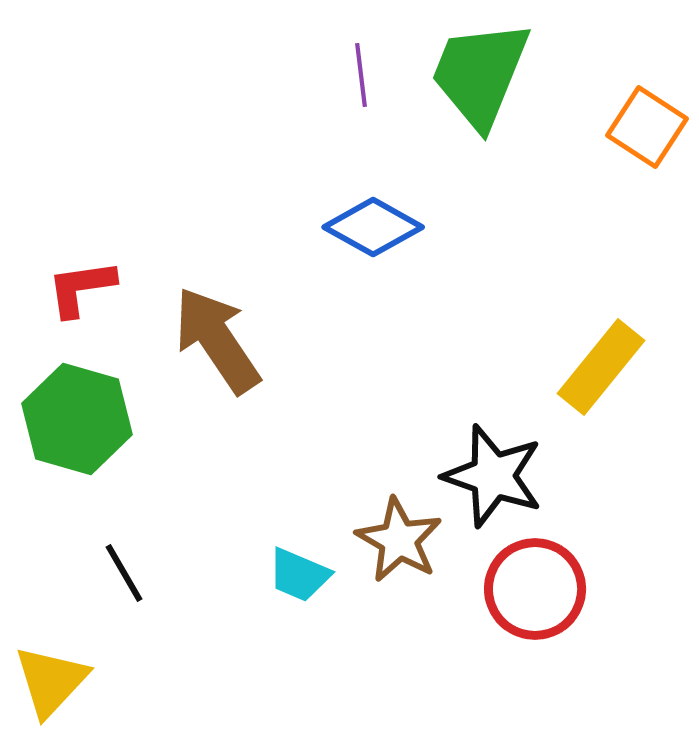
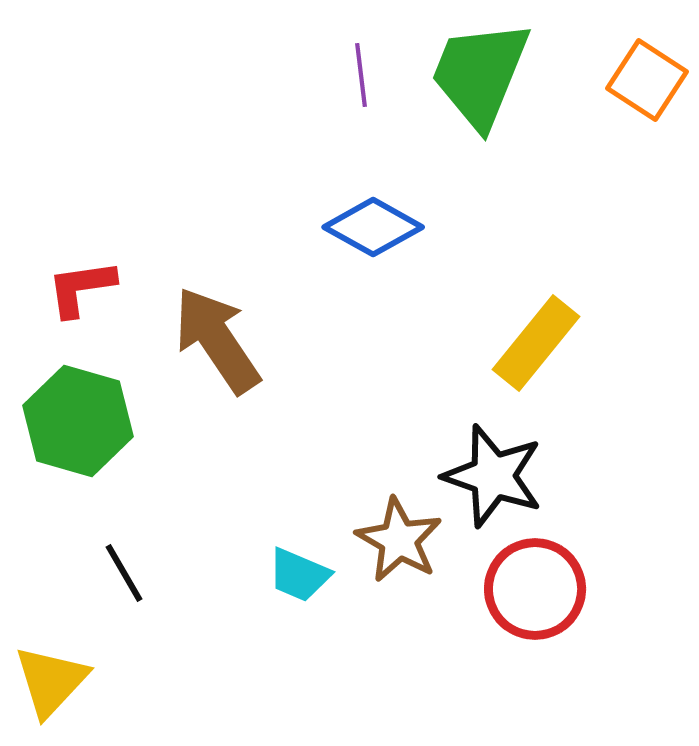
orange square: moved 47 px up
yellow rectangle: moved 65 px left, 24 px up
green hexagon: moved 1 px right, 2 px down
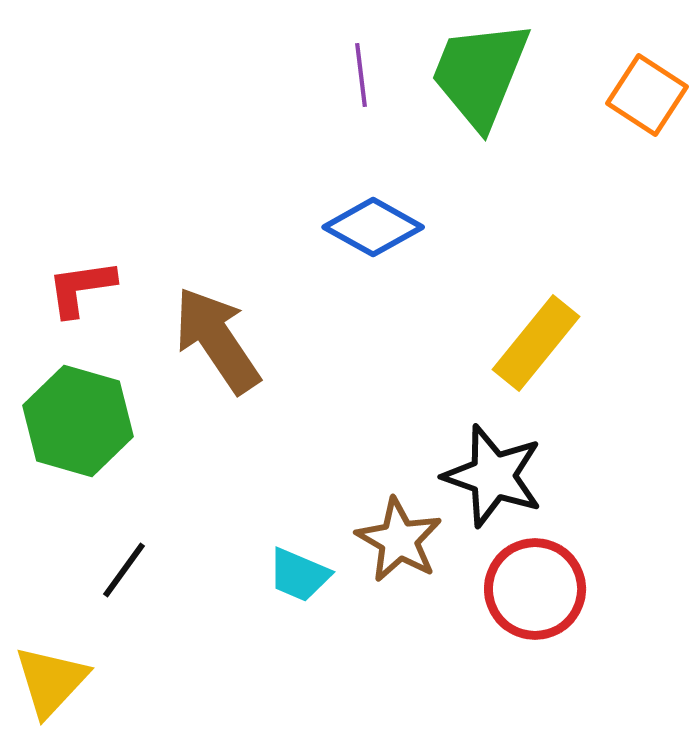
orange square: moved 15 px down
black line: moved 3 px up; rotated 66 degrees clockwise
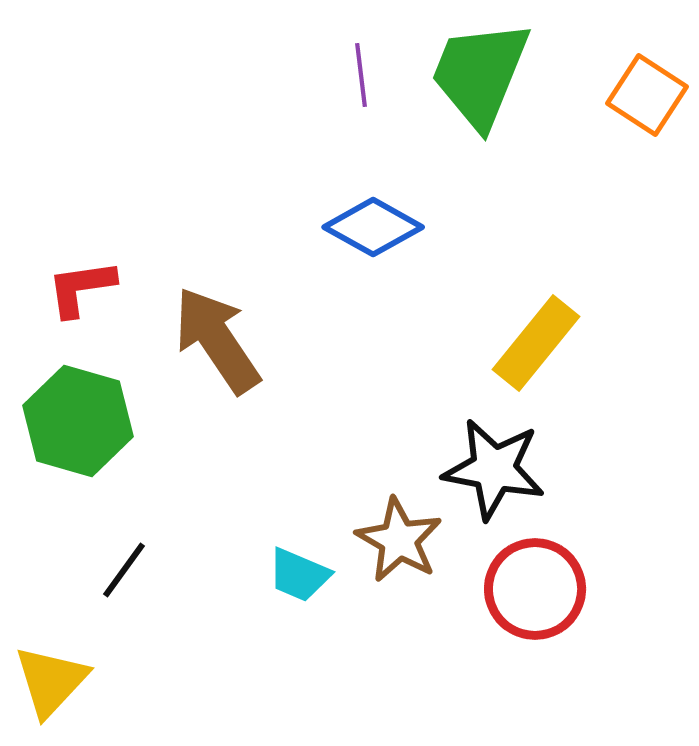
black star: moved 1 px right, 7 px up; rotated 8 degrees counterclockwise
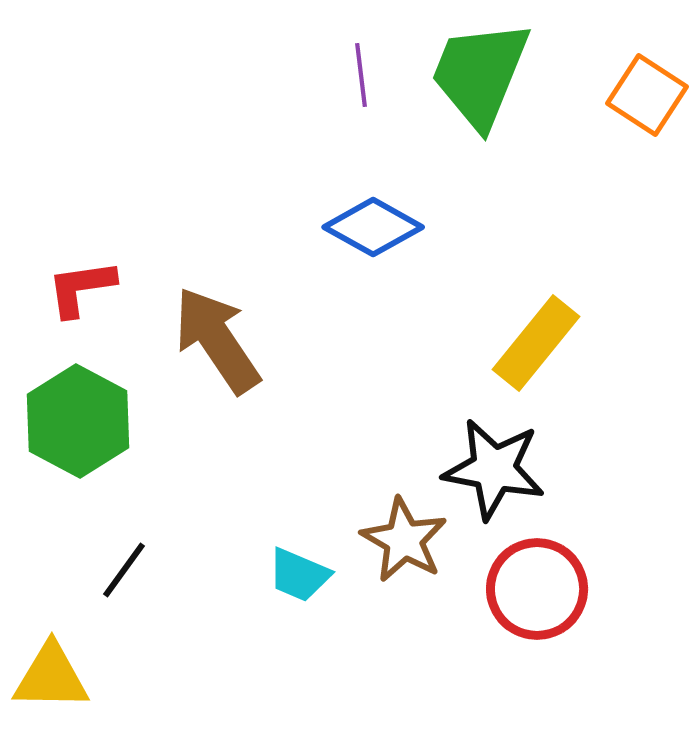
green hexagon: rotated 12 degrees clockwise
brown star: moved 5 px right
red circle: moved 2 px right
yellow triangle: moved 4 px up; rotated 48 degrees clockwise
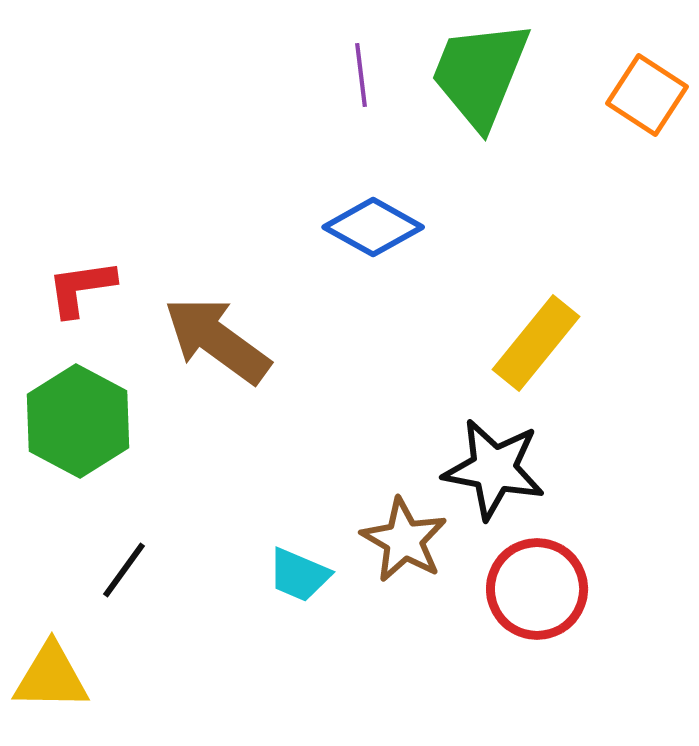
brown arrow: rotated 20 degrees counterclockwise
